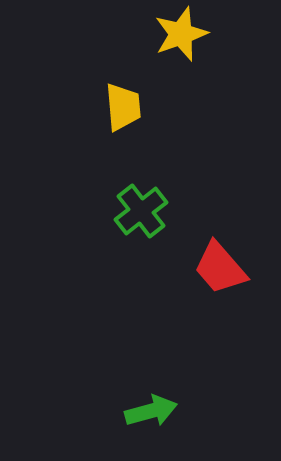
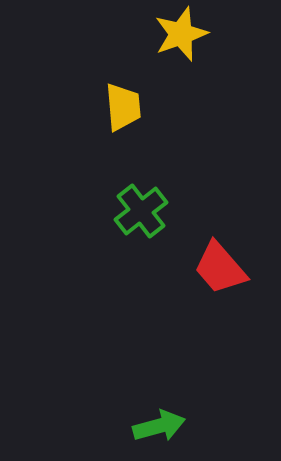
green arrow: moved 8 px right, 15 px down
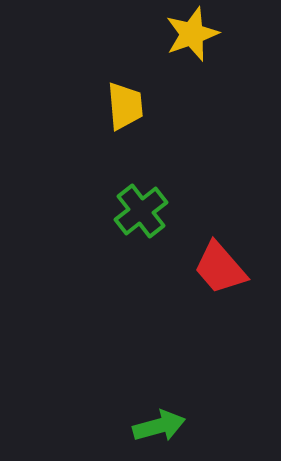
yellow star: moved 11 px right
yellow trapezoid: moved 2 px right, 1 px up
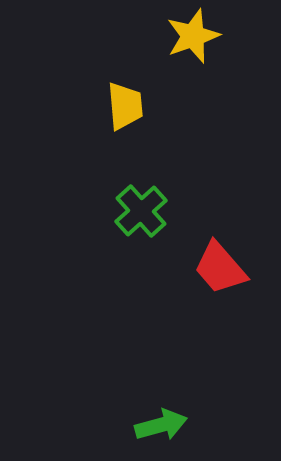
yellow star: moved 1 px right, 2 px down
green cross: rotated 4 degrees counterclockwise
green arrow: moved 2 px right, 1 px up
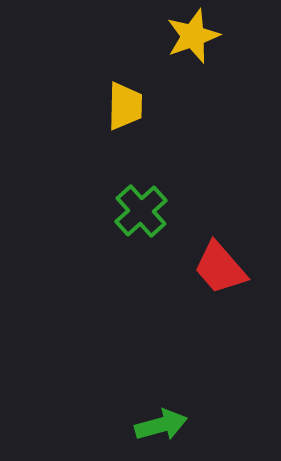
yellow trapezoid: rotated 6 degrees clockwise
